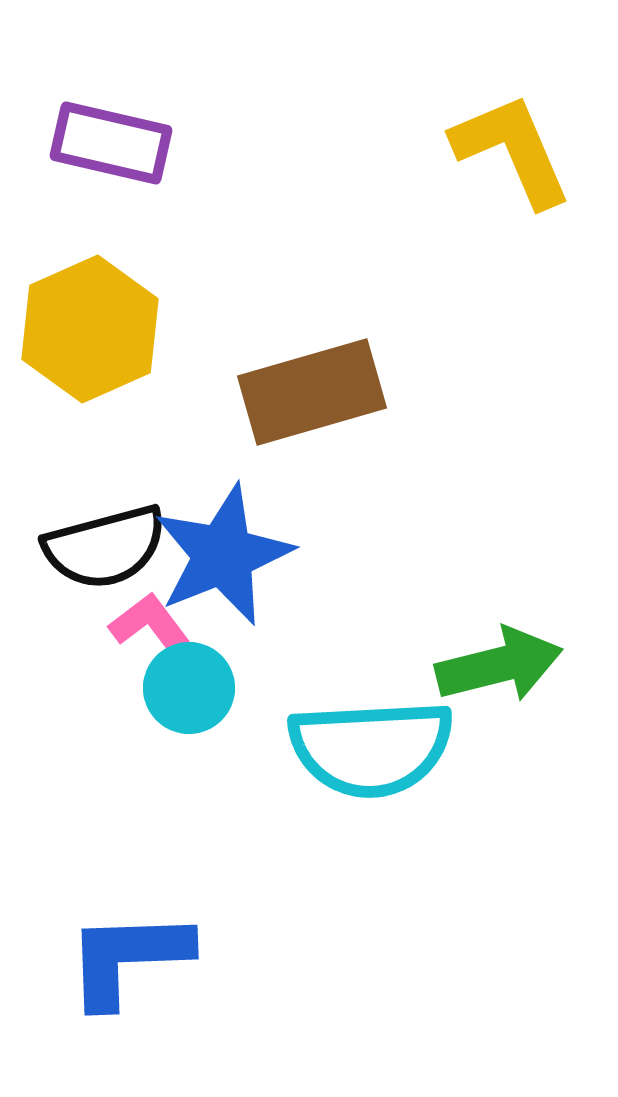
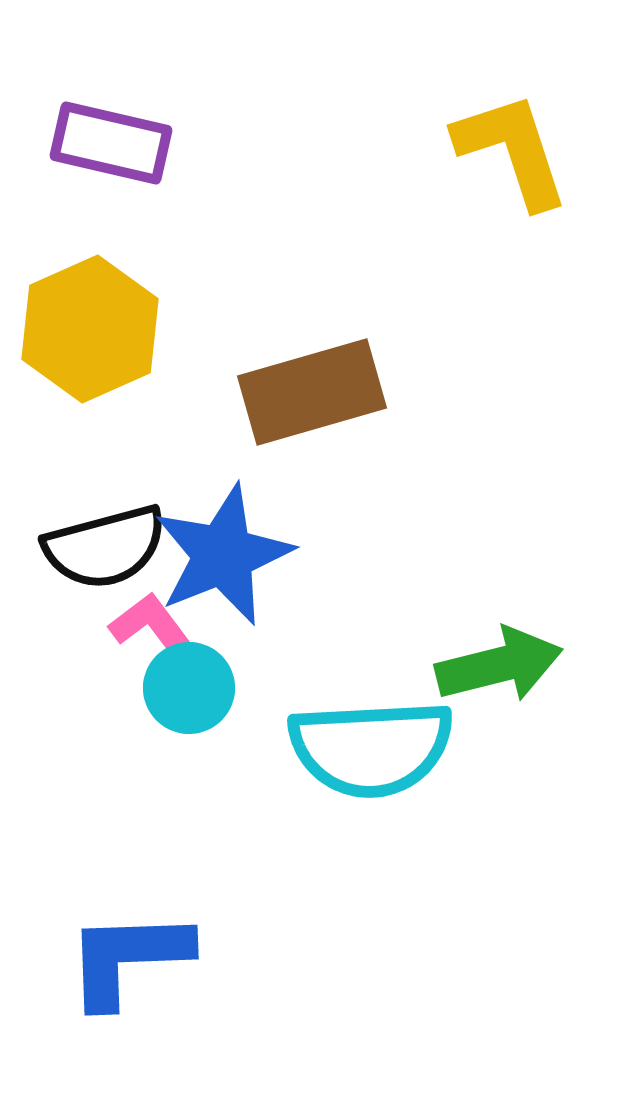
yellow L-shape: rotated 5 degrees clockwise
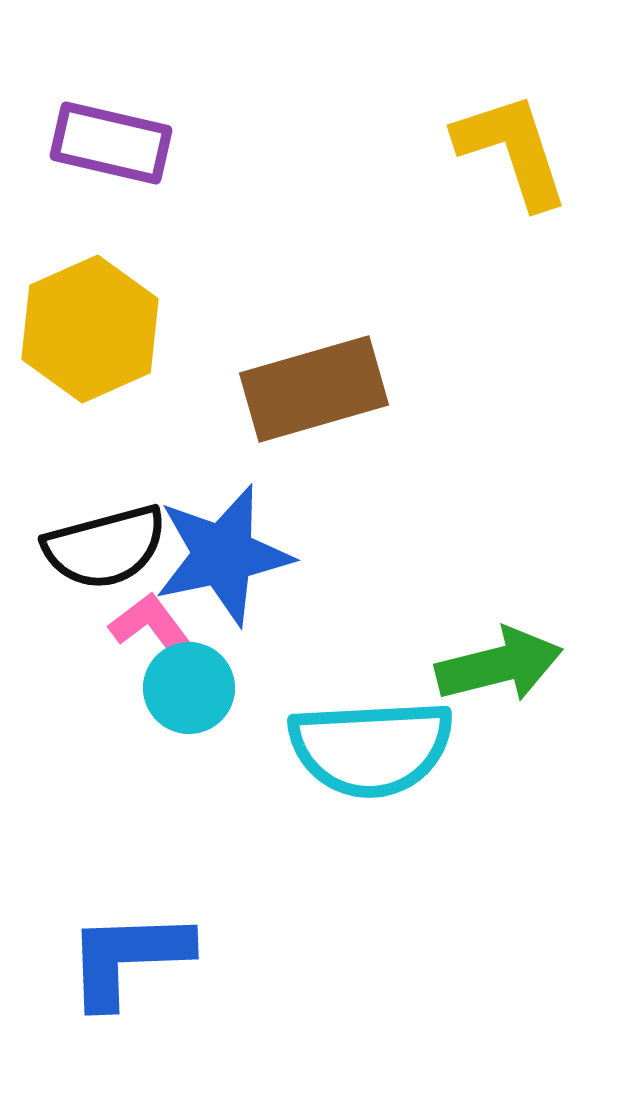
brown rectangle: moved 2 px right, 3 px up
blue star: rotated 10 degrees clockwise
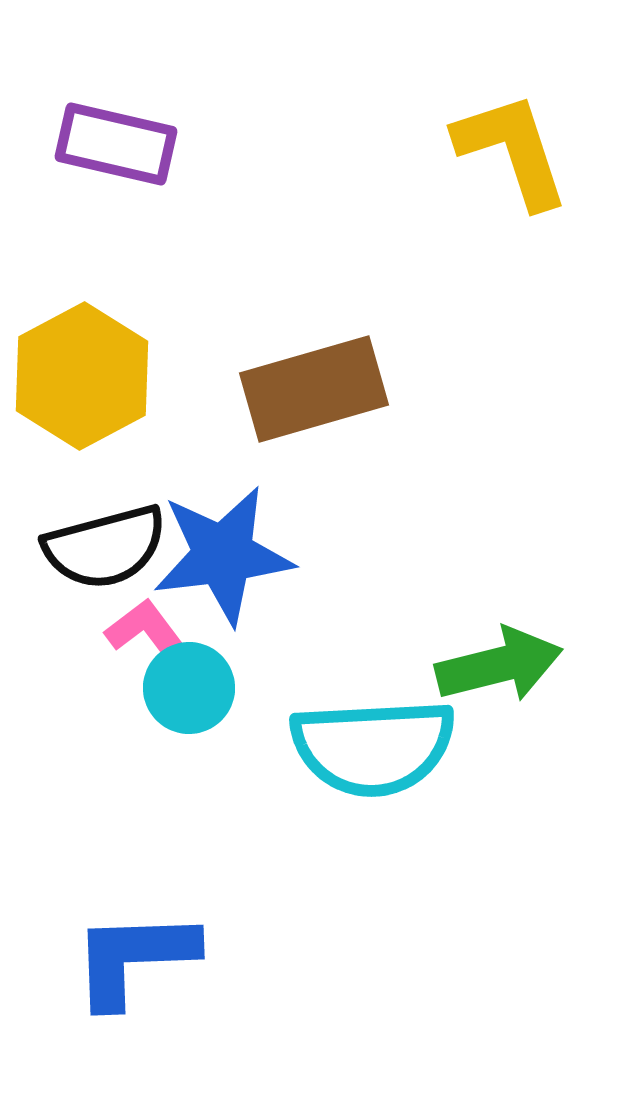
purple rectangle: moved 5 px right, 1 px down
yellow hexagon: moved 8 px left, 47 px down; rotated 4 degrees counterclockwise
blue star: rotated 5 degrees clockwise
pink L-shape: moved 4 px left, 6 px down
cyan semicircle: moved 2 px right, 1 px up
blue L-shape: moved 6 px right
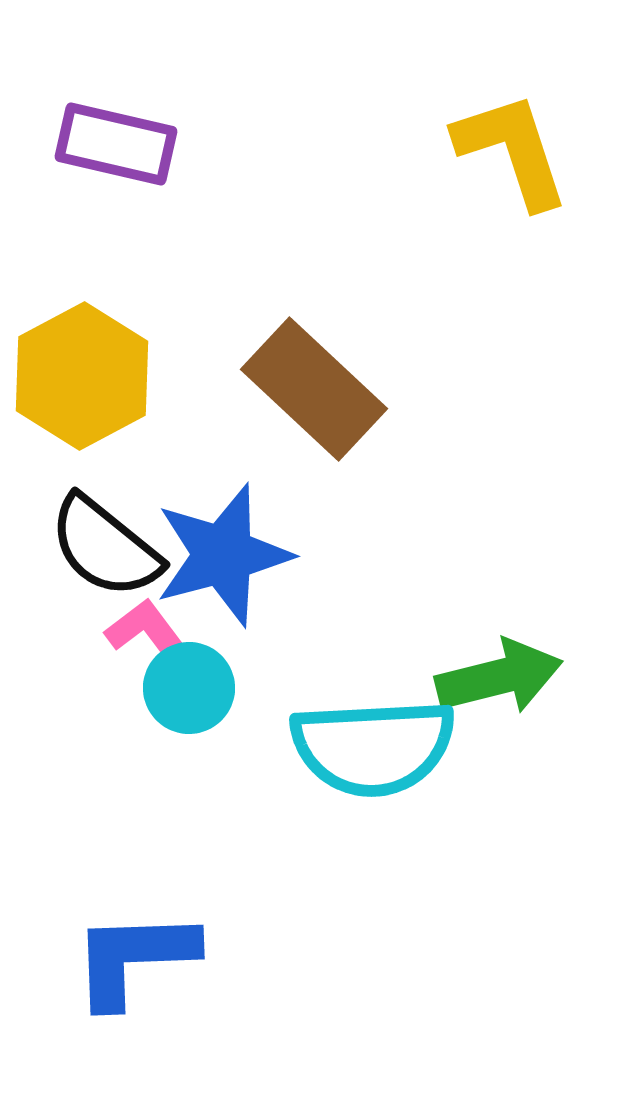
brown rectangle: rotated 59 degrees clockwise
black semicircle: rotated 54 degrees clockwise
blue star: rotated 8 degrees counterclockwise
green arrow: moved 12 px down
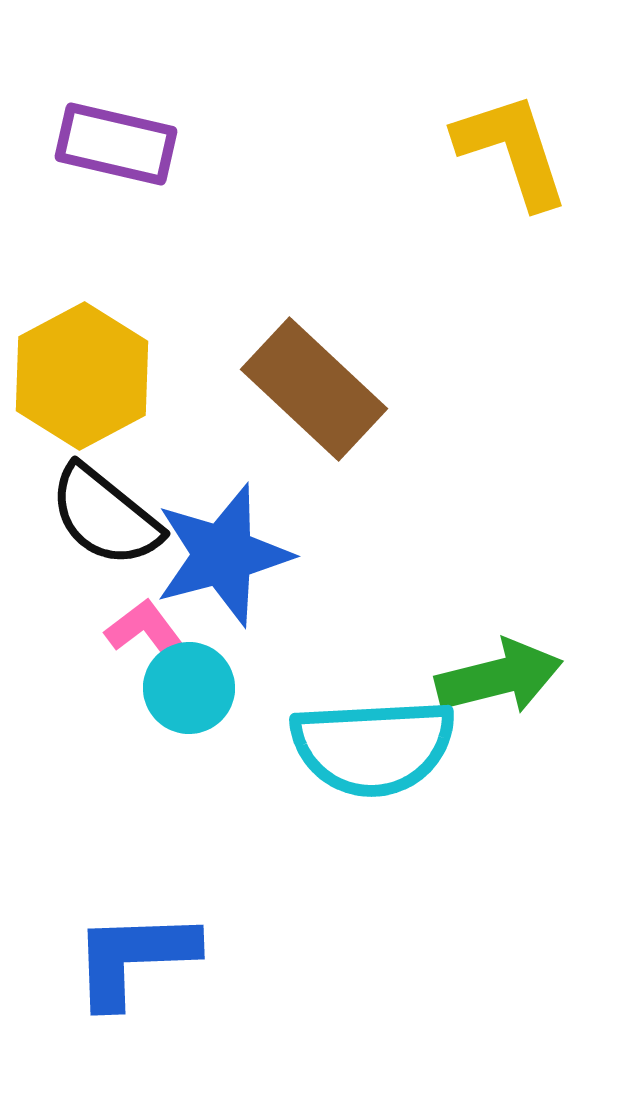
black semicircle: moved 31 px up
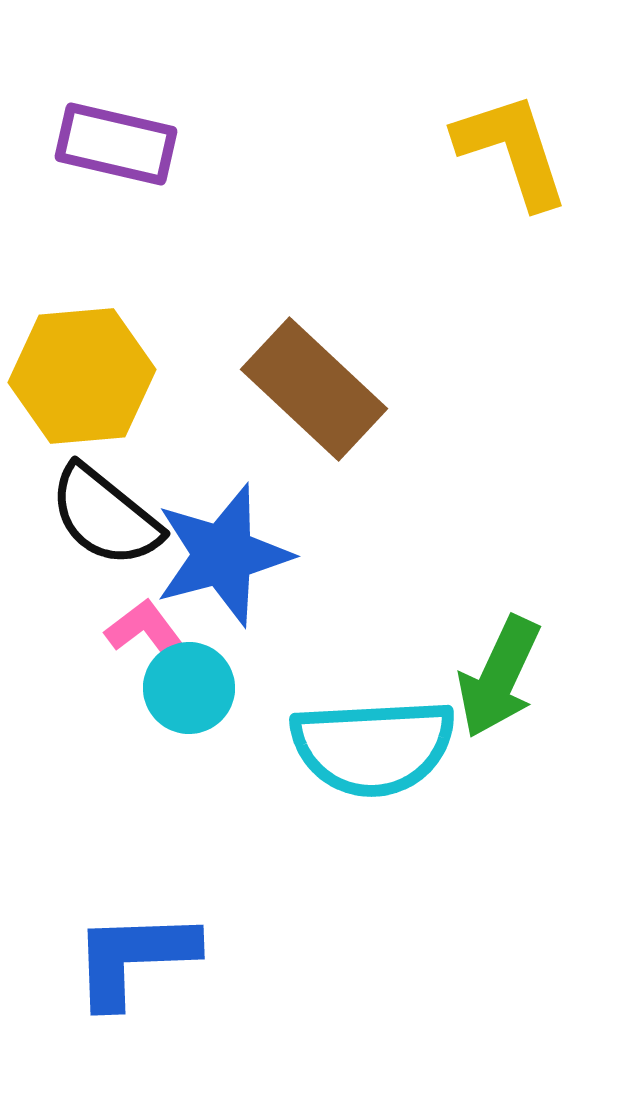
yellow hexagon: rotated 23 degrees clockwise
green arrow: rotated 129 degrees clockwise
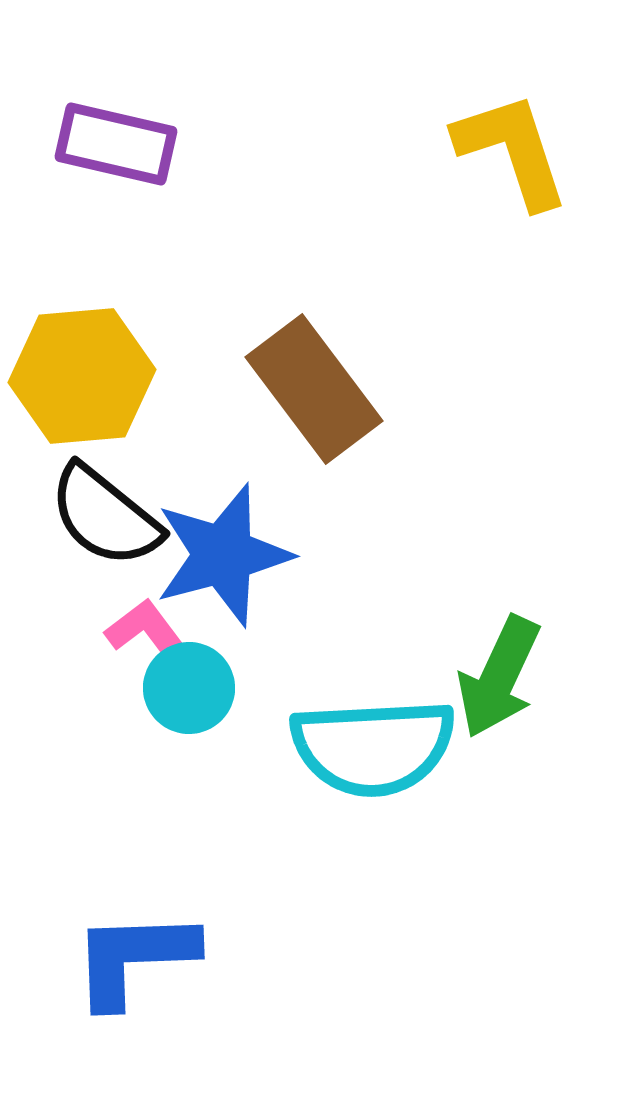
brown rectangle: rotated 10 degrees clockwise
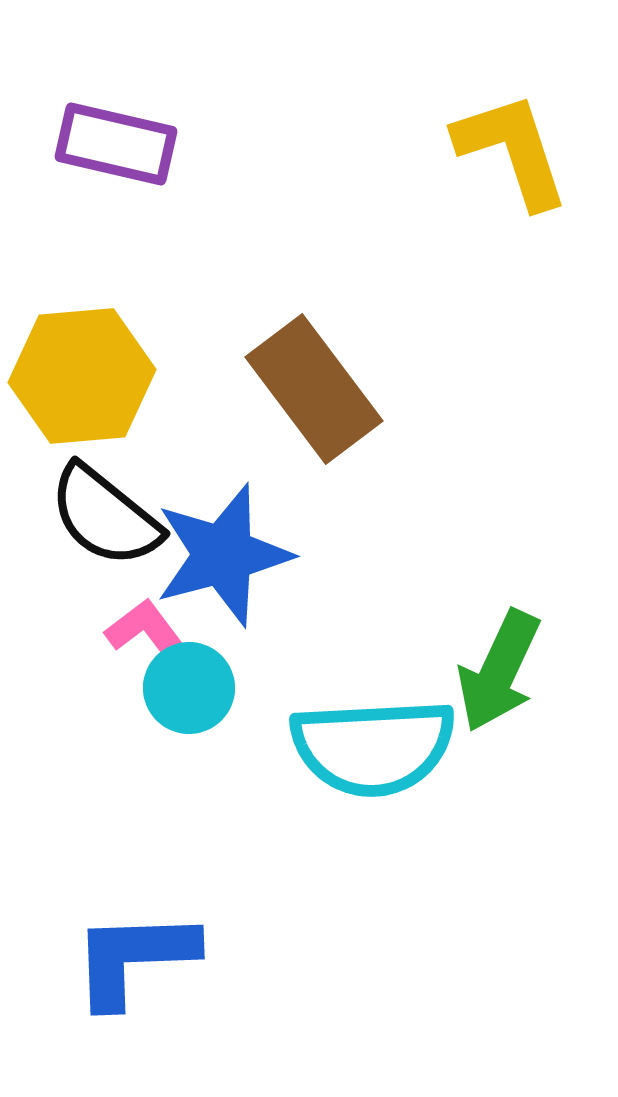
green arrow: moved 6 px up
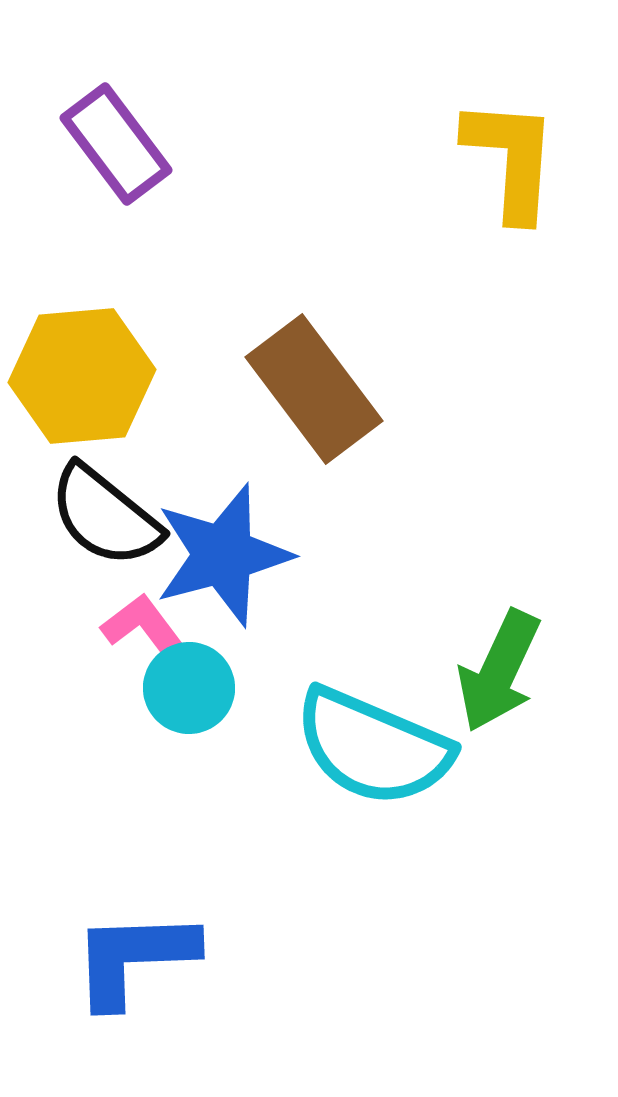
purple rectangle: rotated 40 degrees clockwise
yellow L-shape: moved 1 px left, 9 px down; rotated 22 degrees clockwise
pink L-shape: moved 4 px left, 5 px up
cyan semicircle: rotated 26 degrees clockwise
